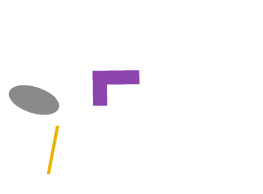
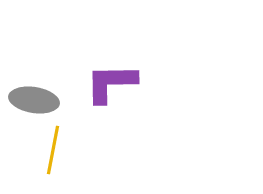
gray ellipse: rotated 9 degrees counterclockwise
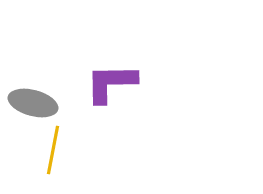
gray ellipse: moved 1 px left, 3 px down; rotated 6 degrees clockwise
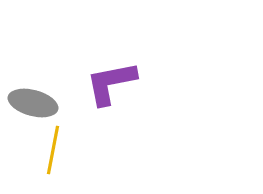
purple L-shape: rotated 10 degrees counterclockwise
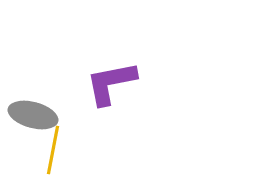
gray ellipse: moved 12 px down
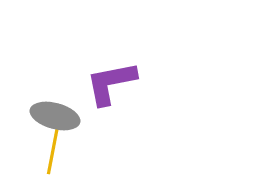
gray ellipse: moved 22 px right, 1 px down
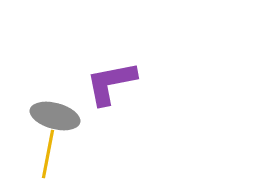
yellow line: moved 5 px left, 4 px down
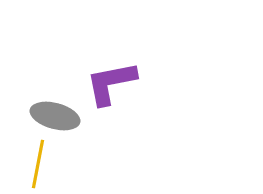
yellow line: moved 10 px left, 10 px down
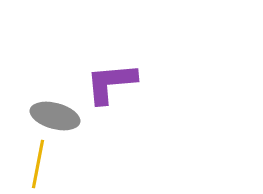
purple L-shape: rotated 6 degrees clockwise
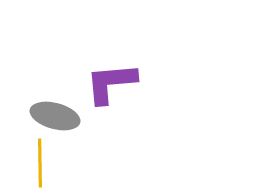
yellow line: moved 2 px right, 1 px up; rotated 12 degrees counterclockwise
